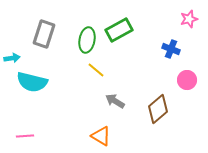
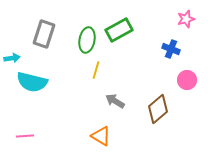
pink star: moved 3 px left
yellow line: rotated 66 degrees clockwise
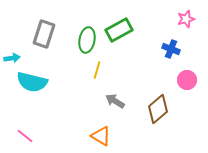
yellow line: moved 1 px right
pink line: rotated 42 degrees clockwise
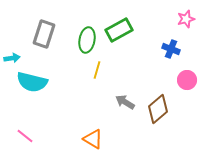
gray arrow: moved 10 px right, 1 px down
orange triangle: moved 8 px left, 3 px down
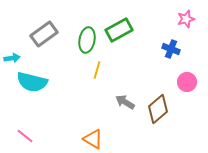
gray rectangle: rotated 36 degrees clockwise
pink circle: moved 2 px down
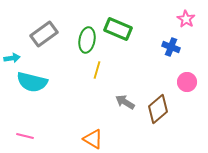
pink star: rotated 24 degrees counterclockwise
green rectangle: moved 1 px left, 1 px up; rotated 52 degrees clockwise
blue cross: moved 2 px up
pink line: rotated 24 degrees counterclockwise
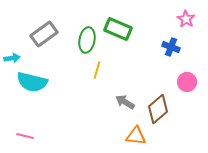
orange triangle: moved 43 px right, 3 px up; rotated 25 degrees counterclockwise
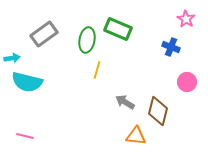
cyan semicircle: moved 5 px left
brown diamond: moved 2 px down; rotated 36 degrees counterclockwise
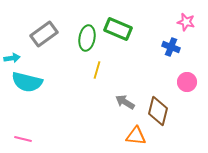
pink star: moved 3 px down; rotated 18 degrees counterclockwise
green ellipse: moved 2 px up
pink line: moved 2 px left, 3 px down
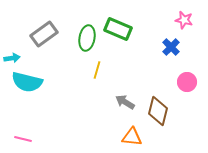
pink star: moved 2 px left, 2 px up
blue cross: rotated 24 degrees clockwise
orange triangle: moved 4 px left, 1 px down
